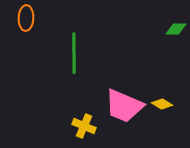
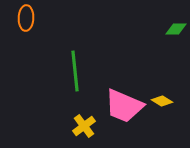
green line: moved 1 px right, 18 px down; rotated 6 degrees counterclockwise
yellow diamond: moved 3 px up
yellow cross: rotated 30 degrees clockwise
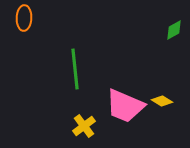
orange ellipse: moved 2 px left
green diamond: moved 2 px left, 1 px down; rotated 30 degrees counterclockwise
green line: moved 2 px up
pink trapezoid: moved 1 px right
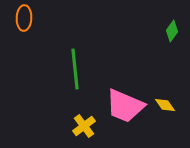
green diamond: moved 2 px left, 1 px down; rotated 25 degrees counterclockwise
yellow diamond: moved 3 px right, 4 px down; rotated 25 degrees clockwise
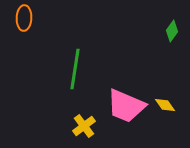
green line: rotated 15 degrees clockwise
pink trapezoid: moved 1 px right
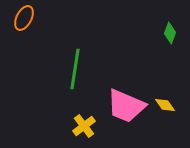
orange ellipse: rotated 25 degrees clockwise
green diamond: moved 2 px left, 2 px down; rotated 15 degrees counterclockwise
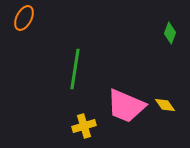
yellow cross: rotated 20 degrees clockwise
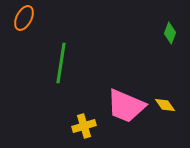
green line: moved 14 px left, 6 px up
